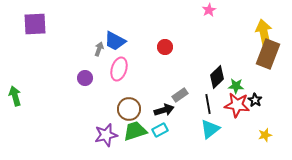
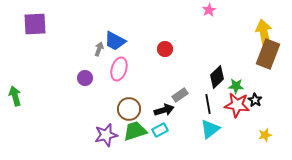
red circle: moved 2 px down
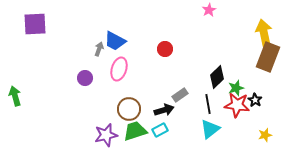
brown rectangle: moved 3 px down
green star: moved 2 px down; rotated 21 degrees counterclockwise
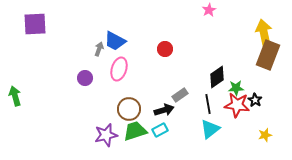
brown rectangle: moved 2 px up
black diamond: rotated 10 degrees clockwise
green star: rotated 14 degrees clockwise
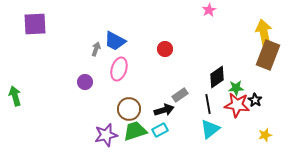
gray arrow: moved 3 px left
purple circle: moved 4 px down
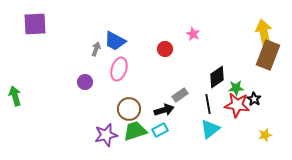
pink star: moved 16 px left, 24 px down; rotated 16 degrees counterclockwise
black star: moved 1 px left, 1 px up
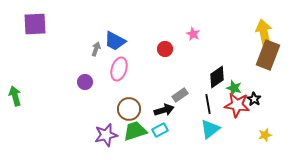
green star: moved 2 px left; rotated 21 degrees clockwise
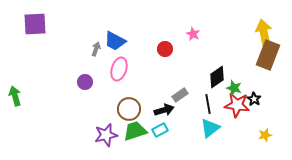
cyan triangle: moved 1 px up
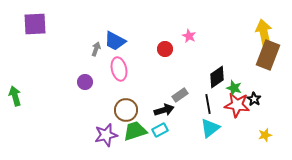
pink star: moved 4 px left, 2 px down
pink ellipse: rotated 30 degrees counterclockwise
brown circle: moved 3 px left, 1 px down
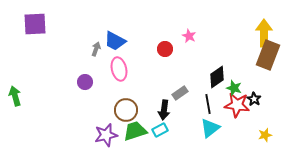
yellow arrow: rotated 12 degrees clockwise
gray rectangle: moved 2 px up
black arrow: rotated 114 degrees clockwise
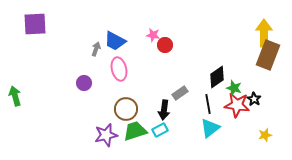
pink star: moved 36 px left, 1 px up; rotated 16 degrees counterclockwise
red circle: moved 4 px up
purple circle: moved 1 px left, 1 px down
brown circle: moved 1 px up
